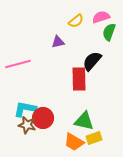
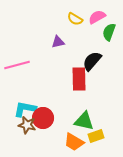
pink semicircle: moved 4 px left; rotated 12 degrees counterclockwise
yellow semicircle: moved 1 px left, 2 px up; rotated 70 degrees clockwise
pink line: moved 1 px left, 1 px down
yellow rectangle: moved 2 px right, 2 px up
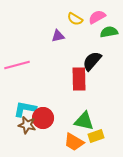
green semicircle: rotated 60 degrees clockwise
purple triangle: moved 6 px up
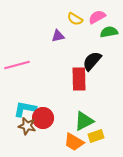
green triangle: rotated 40 degrees counterclockwise
brown star: moved 1 px down
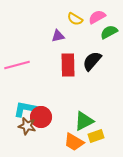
green semicircle: rotated 18 degrees counterclockwise
red rectangle: moved 11 px left, 14 px up
red circle: moved 2 px left, 1 px up
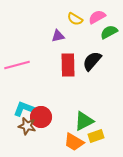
cyan L-shape: rotated 10 degrees clockwise
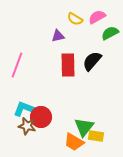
green semicircle: moved 1 px right, 1 px down
pink line: rotated 55 degrees counterclockwise
green triangle: moved 6 px down; rotated 25 degrees counterclockwise
yellow rectangle: rotated 28 degrees clockwise
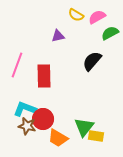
yellow semicircle: moved 1 px right, 4 px up
red rectangle: moved 24 px left, 11 px down
red circle: moved 2 px right, 2 px down
orange trapezoid: moved 16 px left, 4 px up
